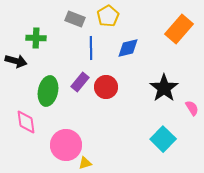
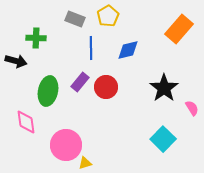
blue diamond: moved 2 px down
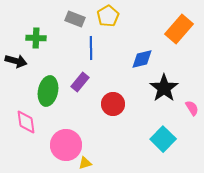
blue diamond: moved 14 px right, 9 px down
red circle: moved 7 px right, 17 px down
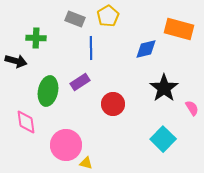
orange rectangle: rotated 64 degrees clockwise
blue diamond: moved 4 px right, 10 px up
purple rectangle: rotated 18 degrees clockwise
yellow triangle: moved 1 px right; rotated 32 degrees clockwise
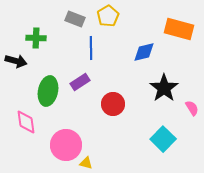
blue diamond: moved 2 px left, 3 px down
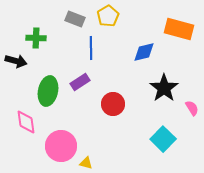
pink circle: moved 5 px left, 1 px down
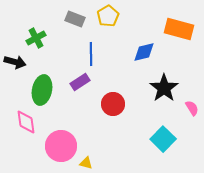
green cross: rotated 30 degrees counterclockwise
blue line: moved 6 px down
black arrow: moved 1 px left, 1 px down
green ellipse: moved 6 px left, 1 px up
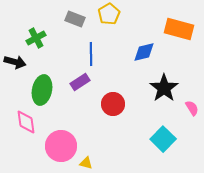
yellow pentagon: moved 1 px right, 2 px up
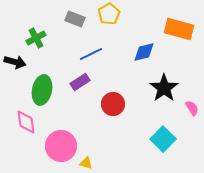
blue line: rotated 65 degrees clockwise
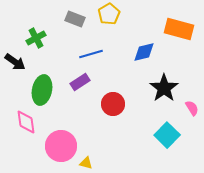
blue line: rotated 10 degrees clockwise
black arrow: rotated 20 degrees clockwise
cyan square: moved 4 px right, 4 px up
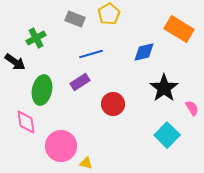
orange rectangle: rotated 16 degrees clockwise
